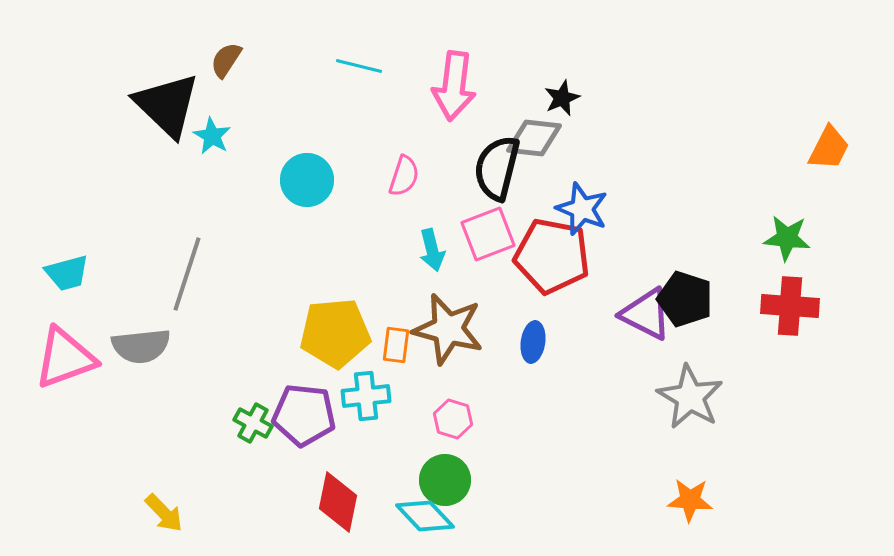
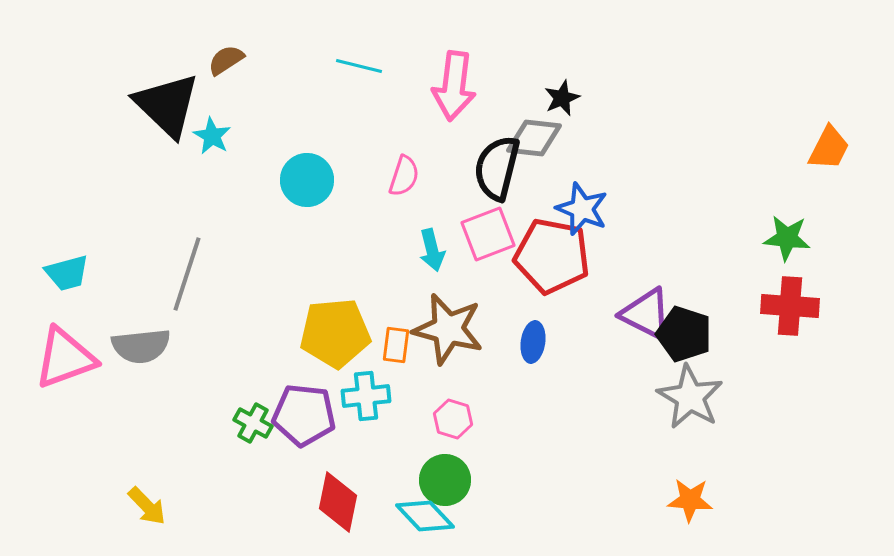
brown semicircle: rotated 24 degrees clockwise
black pentagon: moved 1 px left, 35 px down
yellow arrow: moved 17 px left, 7 px up
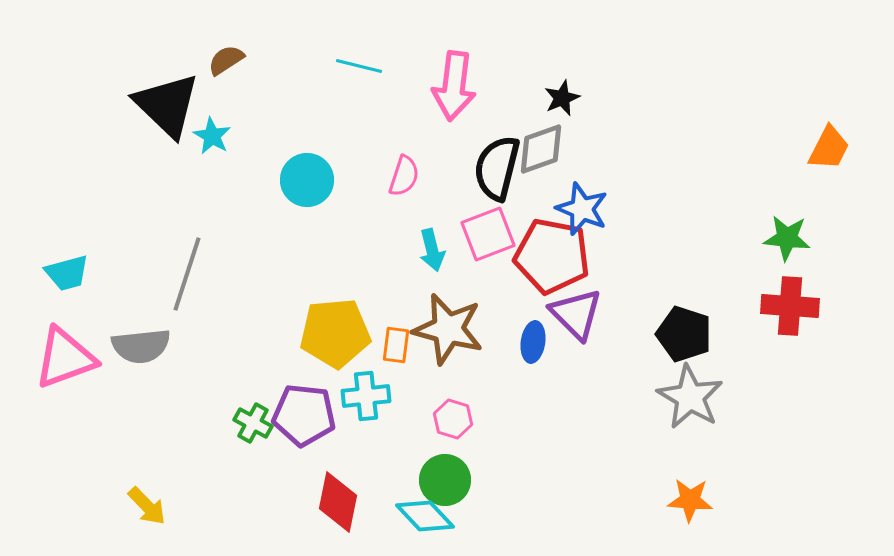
gray diamond: moved 7 px right, 11 px down; rotated 26 degrees counterclockwise
purple triangle: moved 70 px left; rotated 18 degrees clockwise
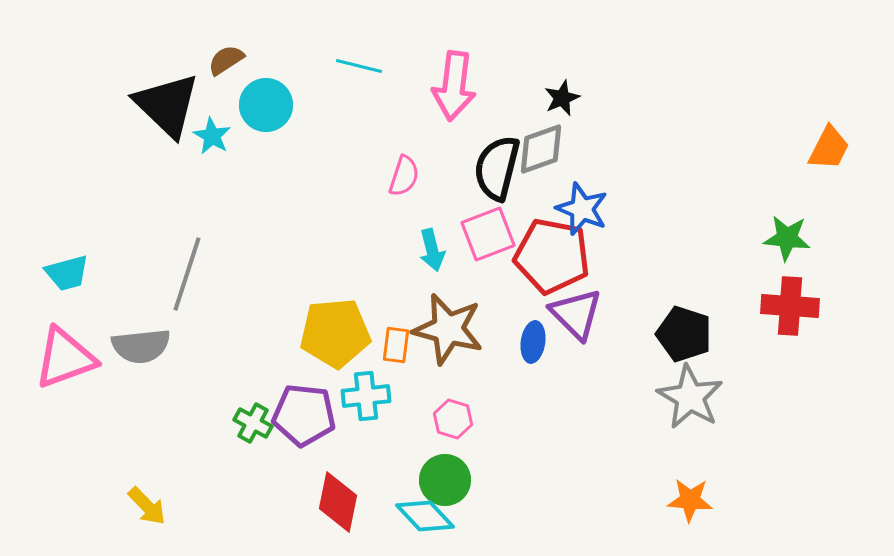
cyan circle: moved 41 px left, 75 px up
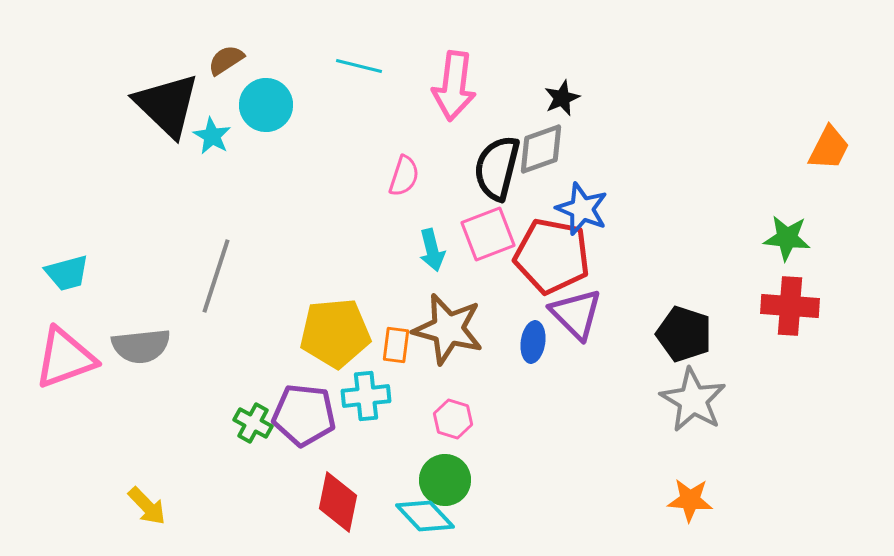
gray line: moved 29 px right, 2 px down
gray star: moved 3 px right, 3 px down
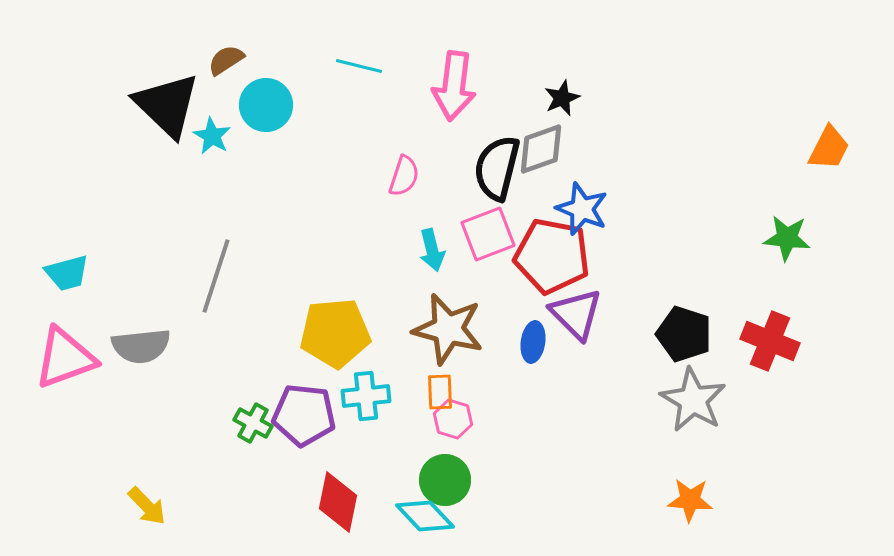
red cross: moved 20 px left, 35 px down; rotated 18 degrees clockwise
orange rectangle: moved 44 px right, 47 px down; rotated 9 degrees counterclockwise
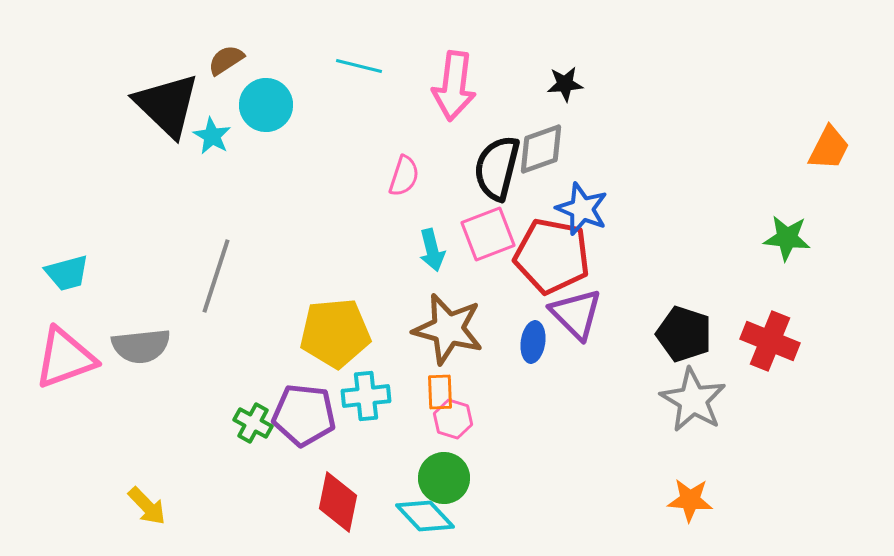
black star: moved 3 px right, 14 px up; rotated 18 degrees clockwise
green circle: moved 1 px left, 2 px up
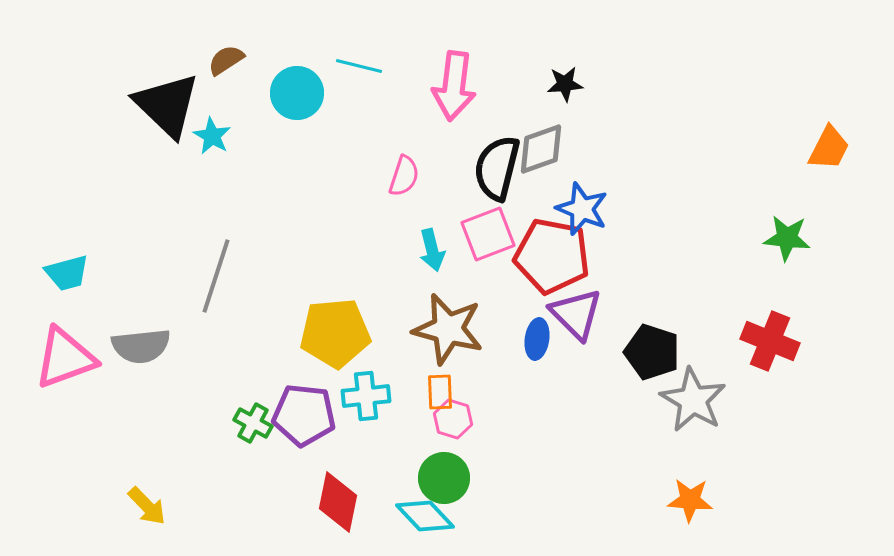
cyan circle: moved 31 px right, 12 px up
black pentagon: moved 32 px left, 18 px down
blue ellipse: moved 4 px right, 3 px up
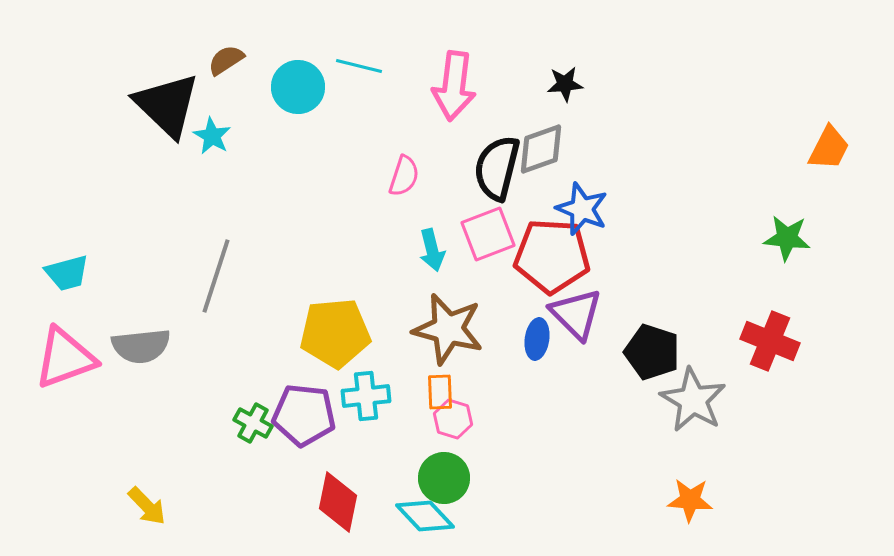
cyan circle: moved 1 px right, 6 px up
red pentagon: rotated 8 degrees counterclockwise
